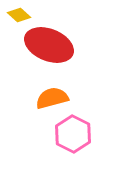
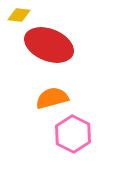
yellow diamond: rotated 35 degrees counterclockwise
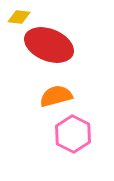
yellow diamond: moved 2 px down
orange semicircle: moved 4 px right, 2 px up
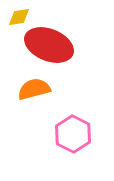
yellow diamond: rotated 15 degrees counterclockwise
orange semicircle: moved 22 px left, 7 px up
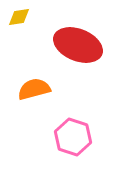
red ellipse: moved 29 px right
pink hexagon: moved 3 px down; rotated 9 degrees counterclockwise
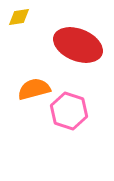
pink hexagon: moved 4 px left, 26 px up
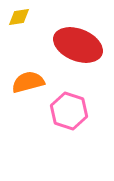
orange semicircle: moved 6 px left, 7 px up
